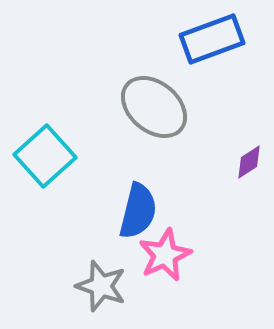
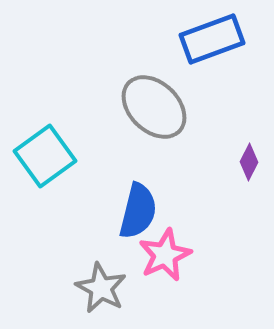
gray ellipse: rotated 4 degrees clockwise
cyan square: rotated 6 degrees clockwise
purple diamond: rotated 30 degrees counterclockwise
gray star: moved 2 px down; rotated 9 degrees clockwise
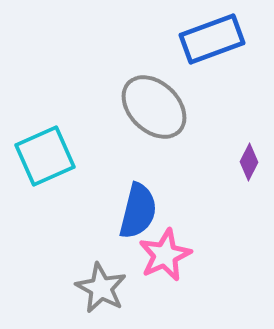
cyan square: rotated 12 degrees clockwise
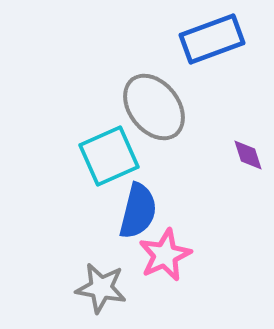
gray ellipse: rotated 8 degrees clockwise
cyan square: moved 64 px right
purple diamond: moved 1 px left, 7 px up; rotated 45 degrees counterclockwise
gray star: rotated 18 degrees counterclockwise
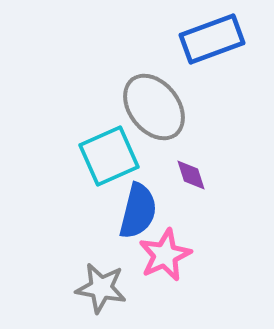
purple diamond: moved 57 px left, 20 px down
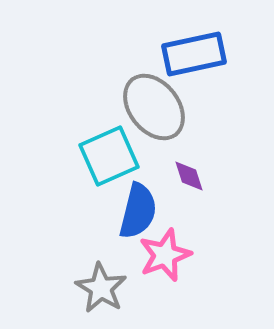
blue rectangle: moved 18 px left, 15 px down; rotated 8 degrees clockwise
purple diamond: moved 2 px left, 1 px down
pink star: rotated 4 degrees clockwise
gray star: rotated 21 degrees clockwise
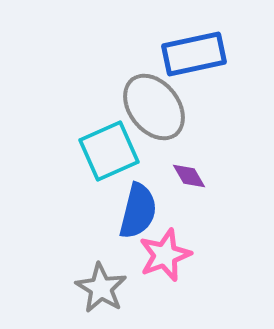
cyan square: moved 5 px up
purple diamond: rotated 12 degrees counterclockwise
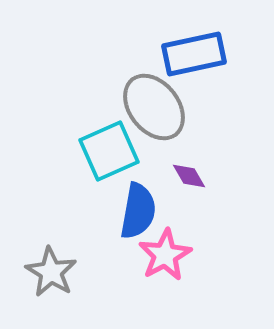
blue semicircle: rotated 4 degrees counterclockwise
pink star: rotated 8 degrees counterclockwise
gray star: moved 50 px left, 16 px up
